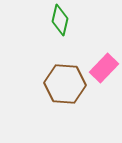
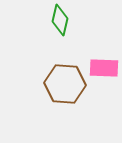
pink rectangle: rotated 48 degrees clockwise
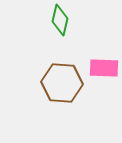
brown hexagon: moved 3 px left, 1 px up
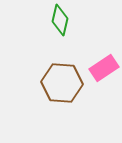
pink rectangle: rotated 36 degrees counterclockwise
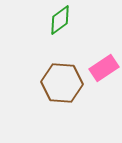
green diamond: rotated 40 degrees clockwise
